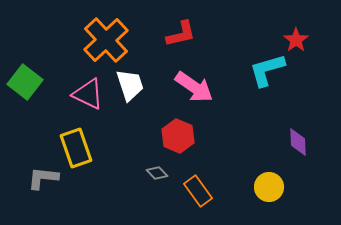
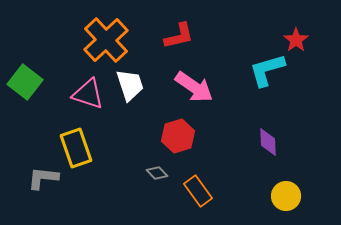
red L-shape: moved 2 px left, 2 px down
pink triangle: rotated 8 degrees counterclockwise
red hexagon: rotated 20 degrees clockwise
purple diamond: moved 30 px left
yellow circle: moved 17 px right, 9 px down
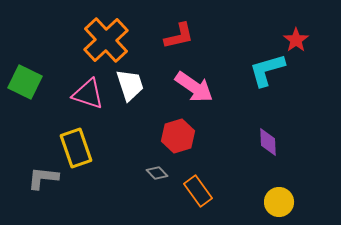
green square: rotated 12 degrees counterclockwise
yellow circle: moved 7 px left, 6 px down
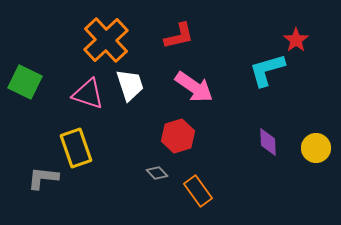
yellow circle: moved 37 px right, 54 px up
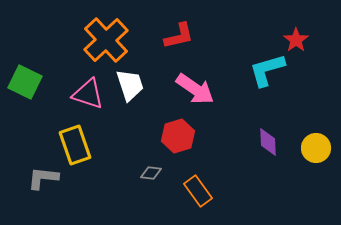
pink arrow: moved 1 px right, 2 px down
yellow rectangle: moved 1 px left, 3 px up
gray diamond: moved 6 px left; rotated 40 degrees counterclockwise
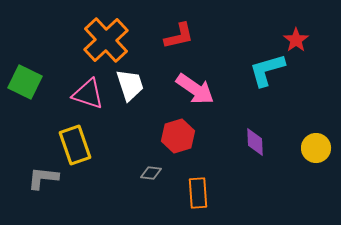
purple diamond: moved 13 px left
orange rectangle: moved 2 px down; rotated 32 degrees clockwise
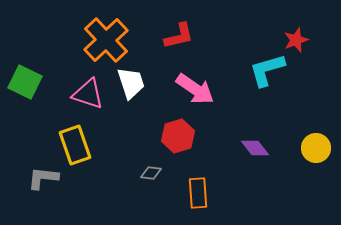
red star: rotated 15 degrees clockwise
white trapezoid: moved 1 px right, 2 px up
purple diamond: moved 6 px down; rotated 36 degrees counterclockwise
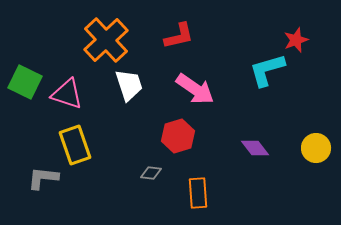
white trapezoid: moved 2 px left, 2 px down
pink triangle: moved 21 px left
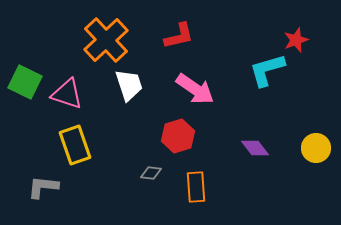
gray L-shape: moved 9 px down
orange rectangle: moved 2 px left, 6 px up
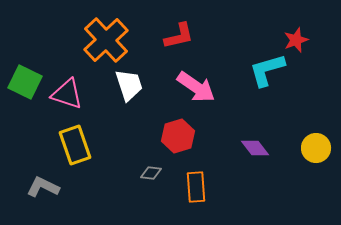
pink arrow: moved 1 px right, 2 px up
gray L-shape: rotated 20 degrees clockwise
